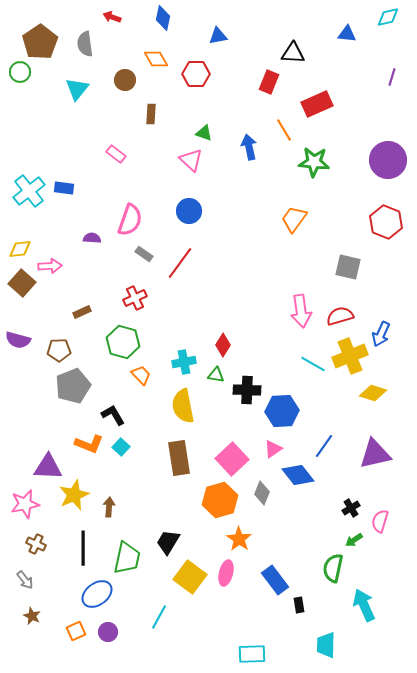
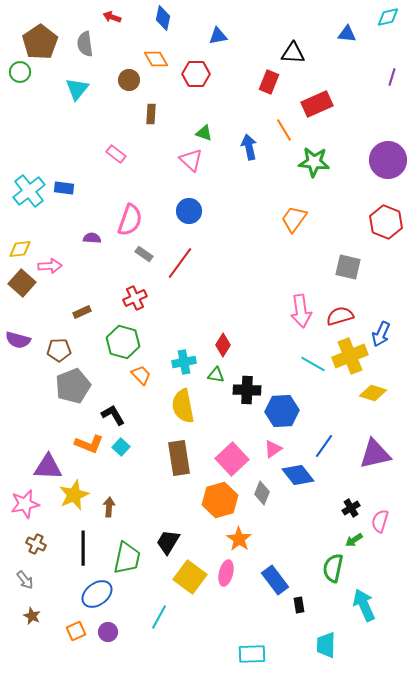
brown circle at (125, 80): moved 4 px right
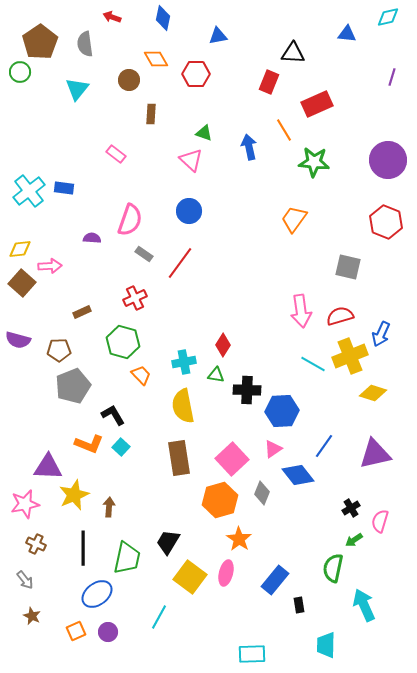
blue rectangle at (275, 580): rotated 76 degrees clockwise
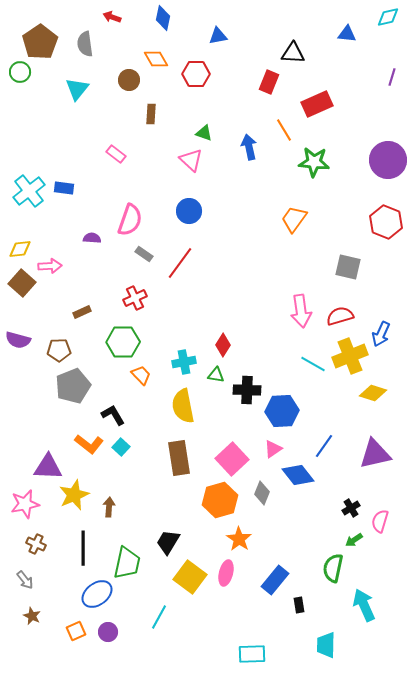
green hexagon at (123, 342): rotated 16 degrees counterclockwise
orange L-shape at (89, 444): rotated 16 degrees clockwise
green trapezoid at (127, 558): moved 5 px down
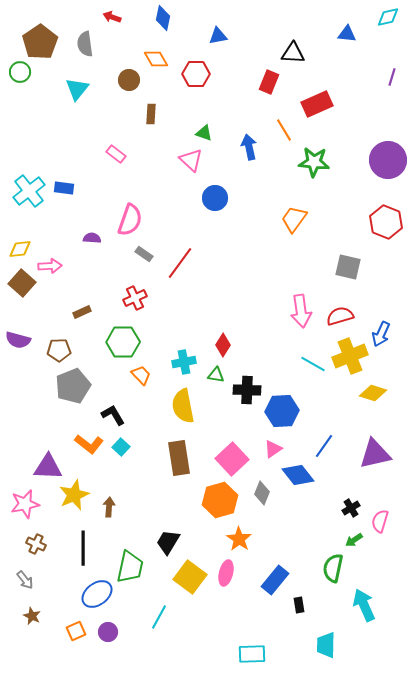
blue circle at (189, 211): moved 26 px right, 13 px up
green trapezoid at (127, 563): moved 3 px right, 4 px down
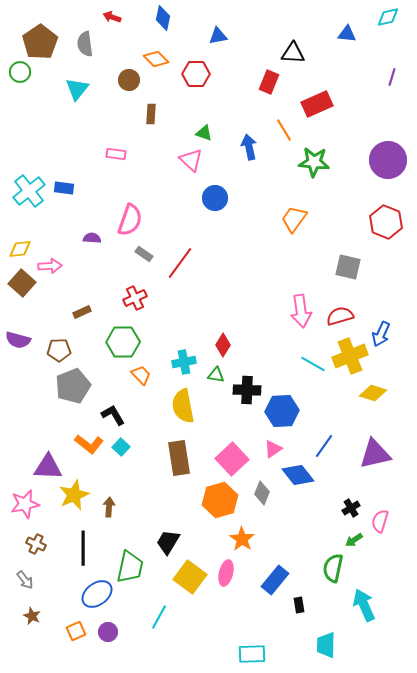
orange diamond at (156, 59): rotated 15 degrees counterclockwise
pink rectangle at (116, 154): rotated 30 degrees counterclockwise
orange star at (239, 539): moved 3 px right
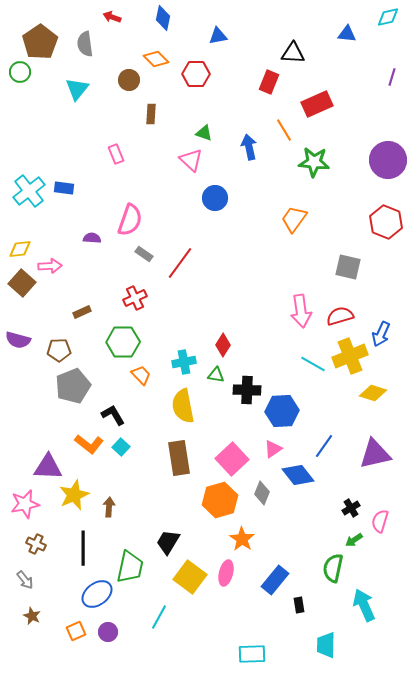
pink rectangle at (116, 154): rotated 60 degrees clockwise
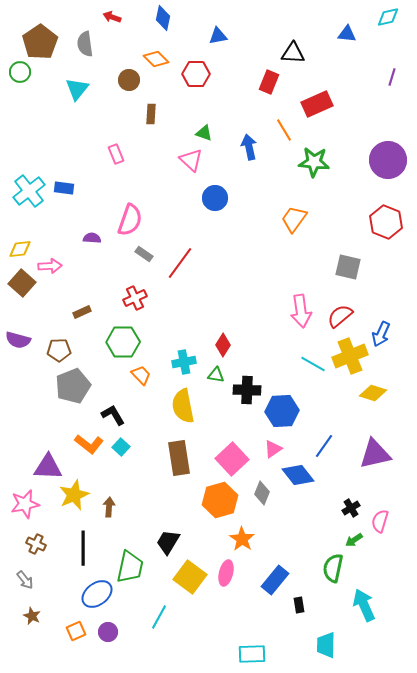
red semicircle at (340, 316): rotated 24 degrees counterclockwise
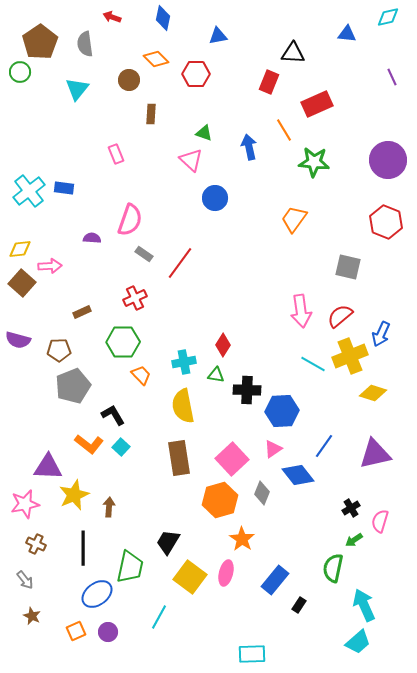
purple line at (392, 77): rotated 42 degrees counterclockwise
black rectangle at (299, 605): rotated 42 degrees clockwise
cyan trapezoid at (326, 645): moved 32 px right, 3 px up; rotated 132 degrees counterclockwise
